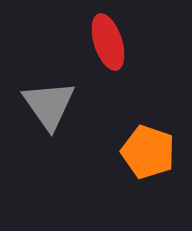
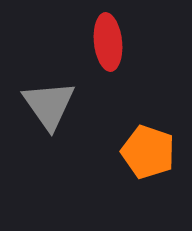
red ellipse: rotated 12 degrees clockwise
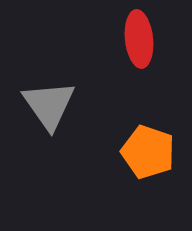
red ellipse: moved 31 px right, 3 px up
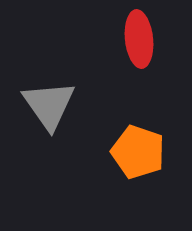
orange pentagon: moved 10 px left
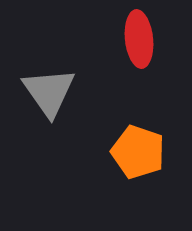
gray triangle: moved 13 px up
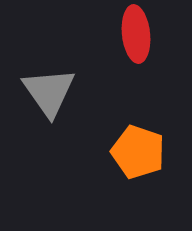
red ellipse: moved 3 px left, 5 px up
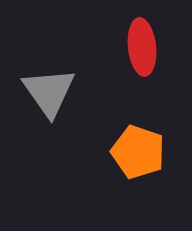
red ellipse: moved 6 px right, 13 px down
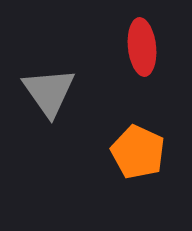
orange pentagon: rotated 6 degrees clockwise
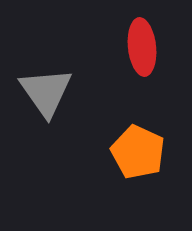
gray triangle: moved 3 px left
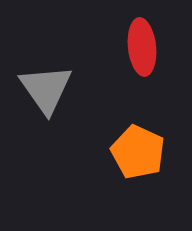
gray triangle: moved 3 px up
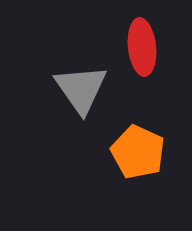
gray triangle: moved 35 px right
